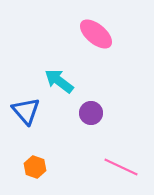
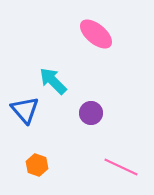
cyan arrow: moved 6 px left; rotated 8 degrees clockwise
blue triangle: moved 1 px left, 1 px up
orange hexagon: moved 2 px right, 2 px up
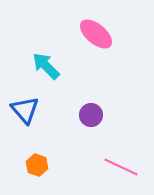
cyan arrow: moved 7 px left, 15 px up
purple circle: moved 2 px down
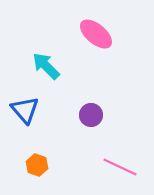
pink line: moved 1 px left
